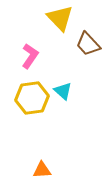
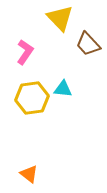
pink L-shape: moved 5 px left, 4 px up
cyan triangle: moved 2 px up; rotated 36 degrees counterclockwise
orange triangle: moved 13 px left, 4 px down; rotated 42 degrees clockwise
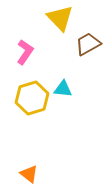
brown trapezoid: rotated 104 degrees clockwise
yellow hexagon: rotated 8 degrees counterclockwise
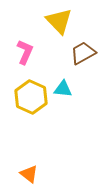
yellow triangle: moved 1 px left, 3 px down
brown trapezoid: moved 5 px left, 9 px down
pink L-shape: rotated 10 degrees counterclockwise
yellow hexagon: moved 1 px left, 1 px up; rotated 20 degrees counterclockwise
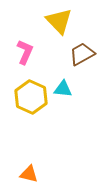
brown trapezoid: moved 1 px left, 1 px down
orange triangle: rotated 24 degrees counterclockwise
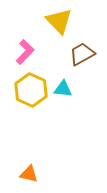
pink L-shape: rotated 20 degrees clockwise
yellow hexagon: moved 7 px up
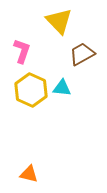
pink L-shape: moved 3 px left, 1 px up; rotated 25 degrees counterclockwise
cyan triangle: moved 1 px left, 1 px up
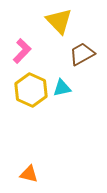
pink L-shape: rotated 25 degrees clockwise
cyan triangle: rotated 18 degrees counterclockwise
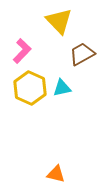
yellow hexagon: moved 1 px left, 2 px up
orange triangle: moved 27 px right
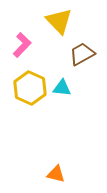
pink L-shape: moved 6 px up
cyan triangle: rotated 18 degrees clockwise
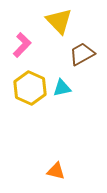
cyan triangle: rotated 18 degrees counterclockwise
orange triangle: moved 3 px up
